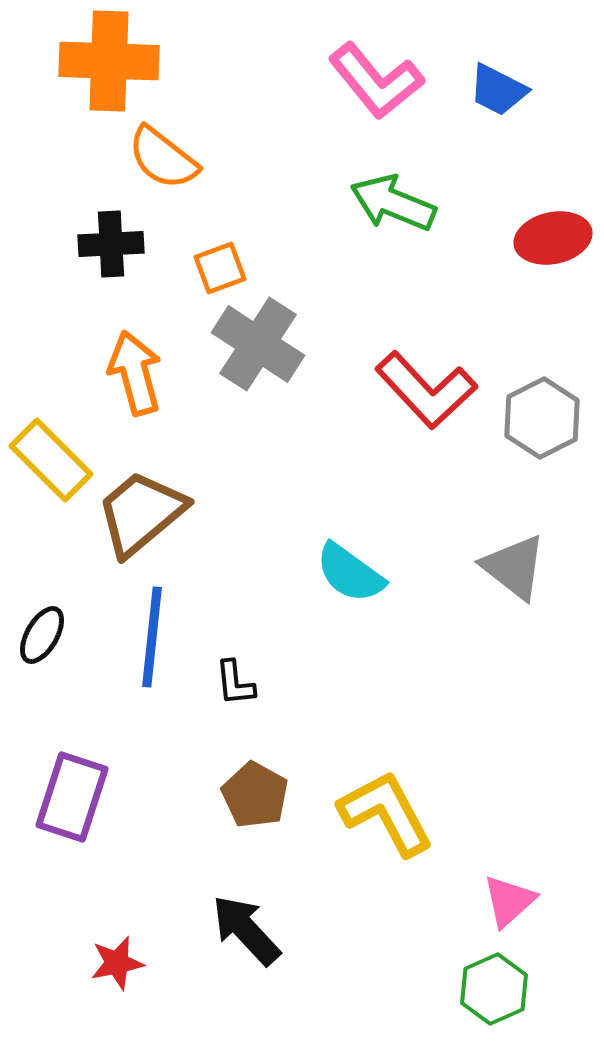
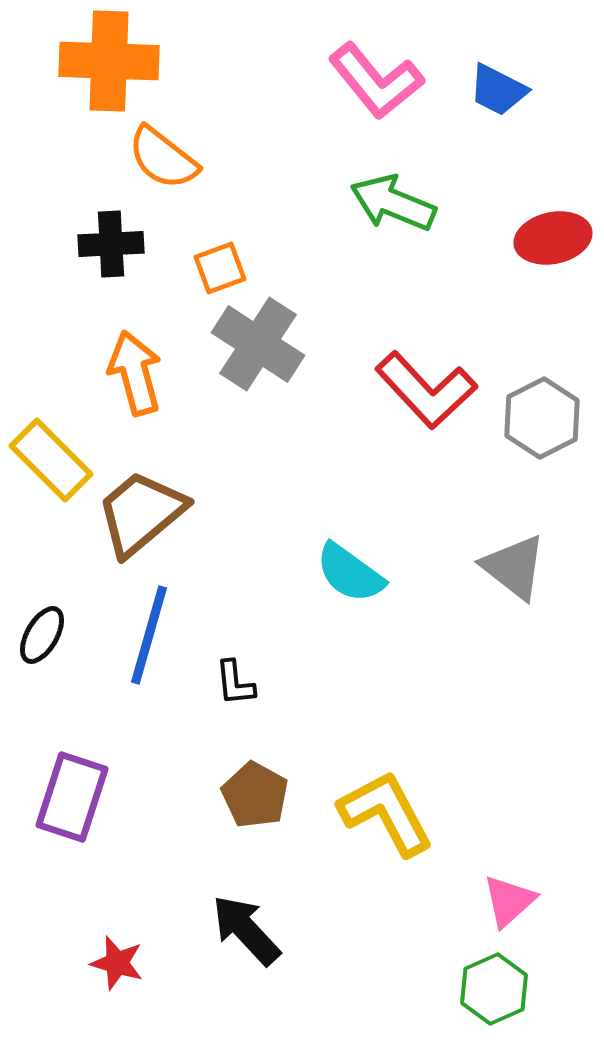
blue line: moved 3 px left, 2 px up; rotated 10 degrees clockwise
red star: rotated 28 degrees clockwise
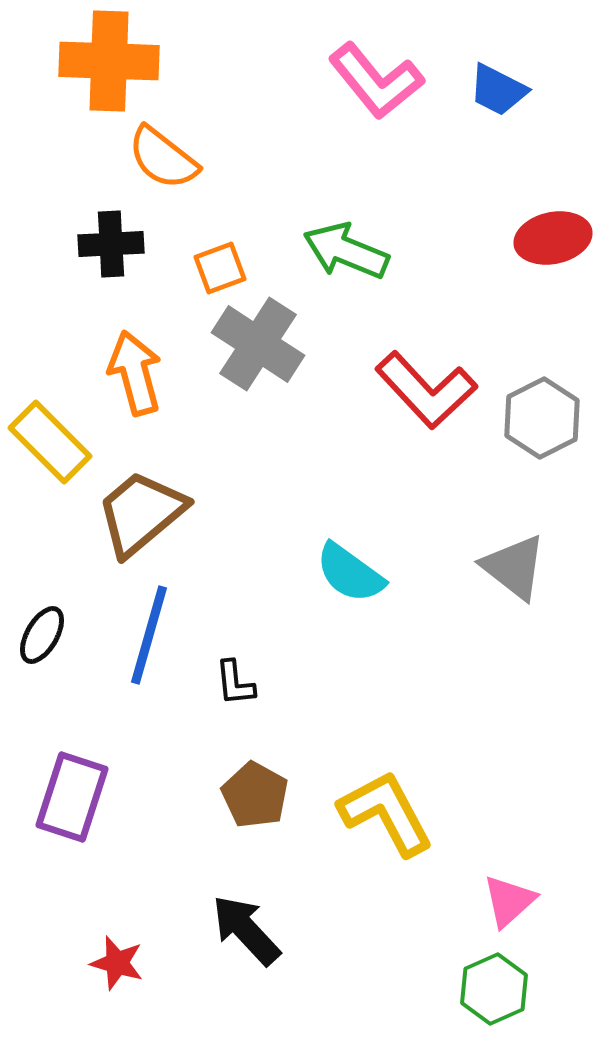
green arrow: moved 47 px left, 48 px down
yellow rectangle: moved 1 px left, 18 px up
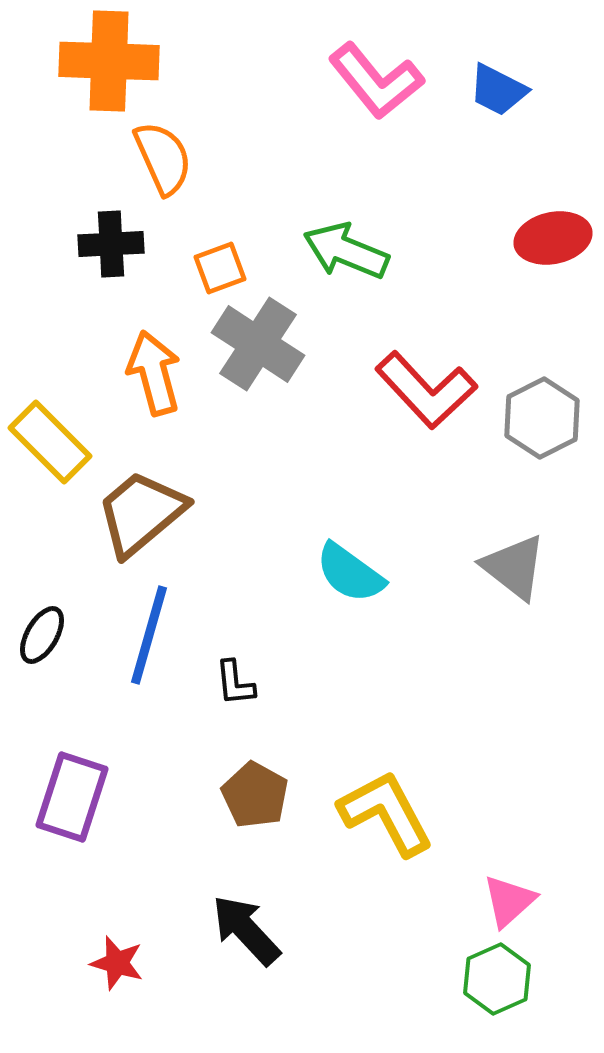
orange semicircle: rotated 152 degrees counterclockwise
orange arrow: moved 19 px right
green hexagon: moved 3 px right, 10 px up
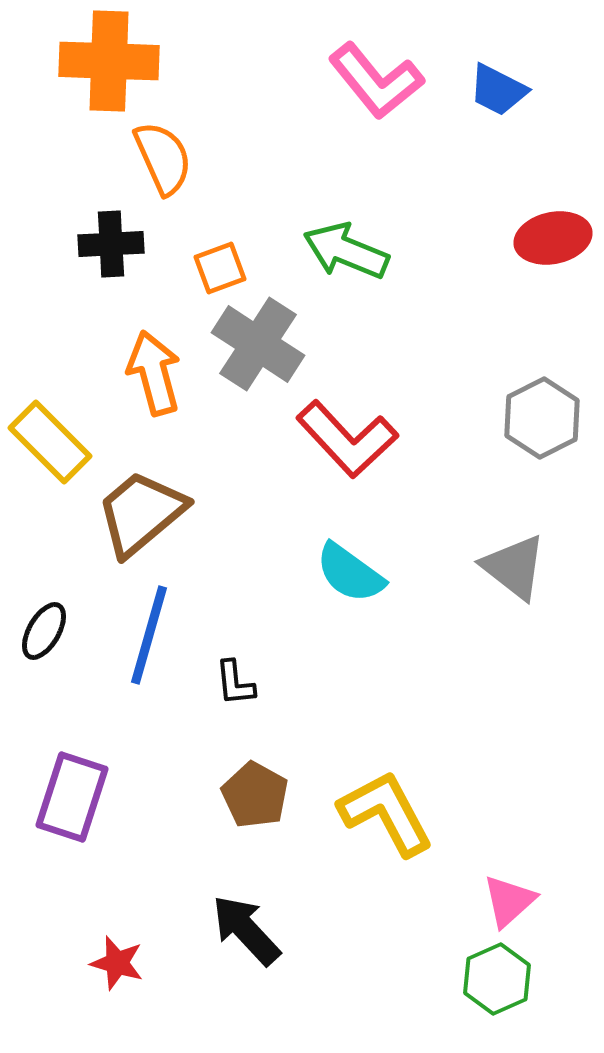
red L-shape: moved 79 px left, 49 px down
black ellipse: moved 2 px right, 4 px up
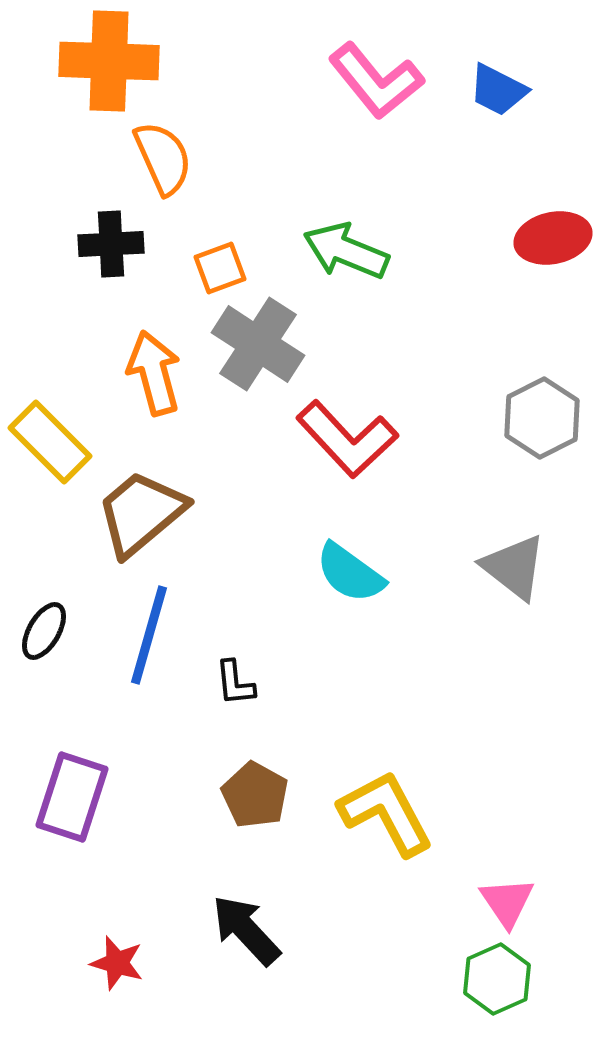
pink triangle: moved 2 px left, 1 px down; rotated 22 degrees counterclockwise
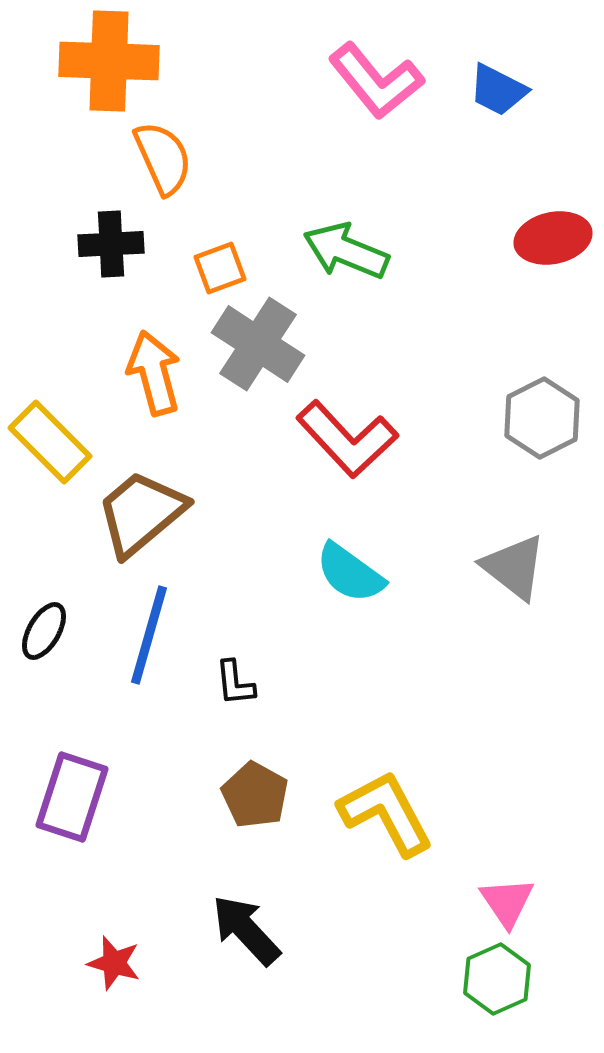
red star: moved 3 px left
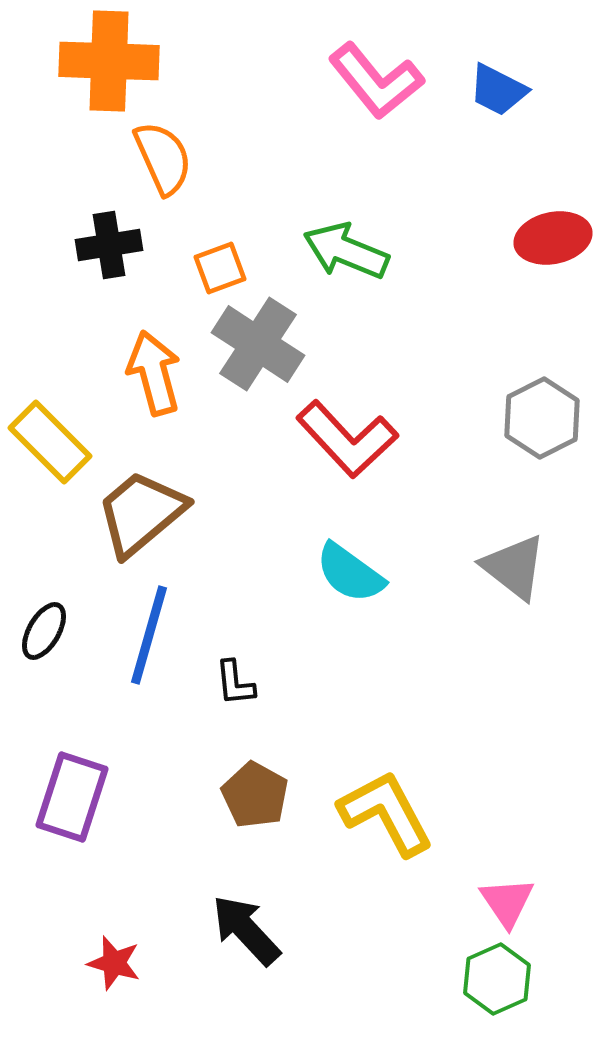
black cross: moved 2 px left, 1 px down; rotated 6 degrees counterclockwise
